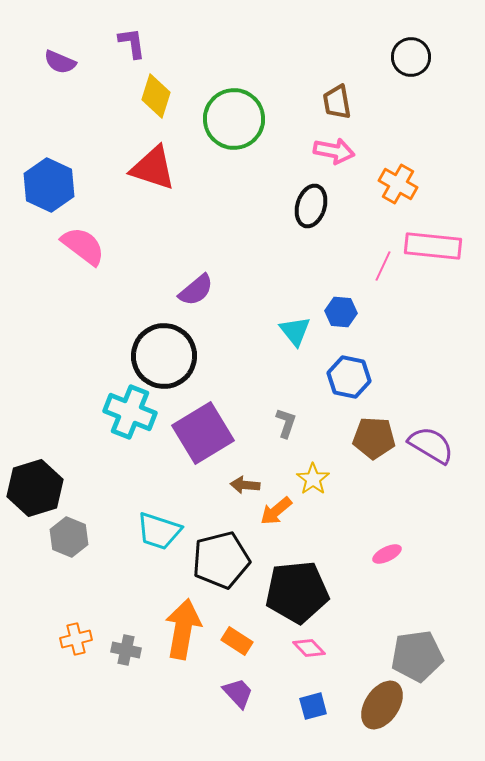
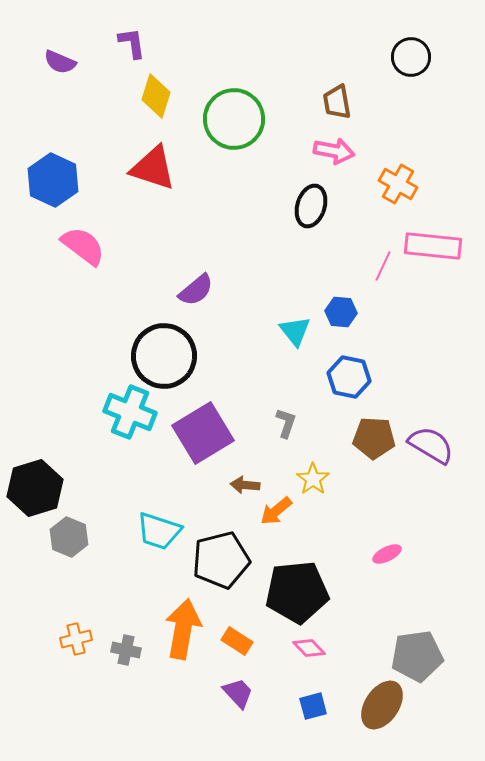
blue hexagon at (49, 185): moved 4 px right, 5 px up
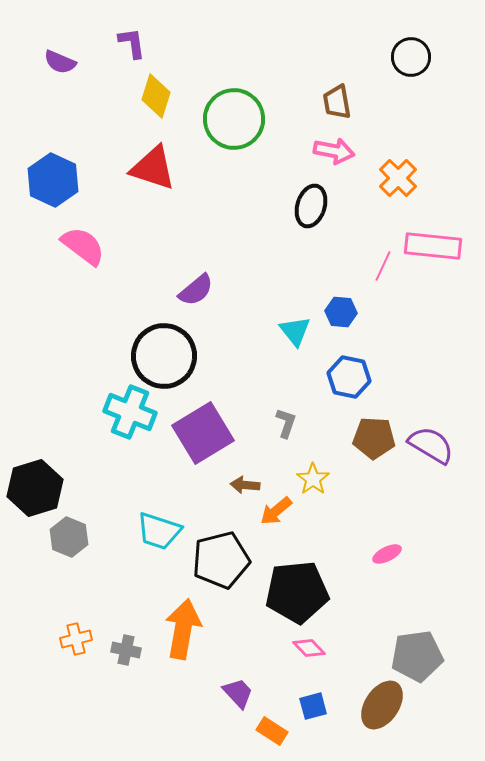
orange cross at (398, 184): moved 6 px up; rotated 15 degrees clockwise
orange rectangle at (237, 641): moved 35 px right, 90 px down
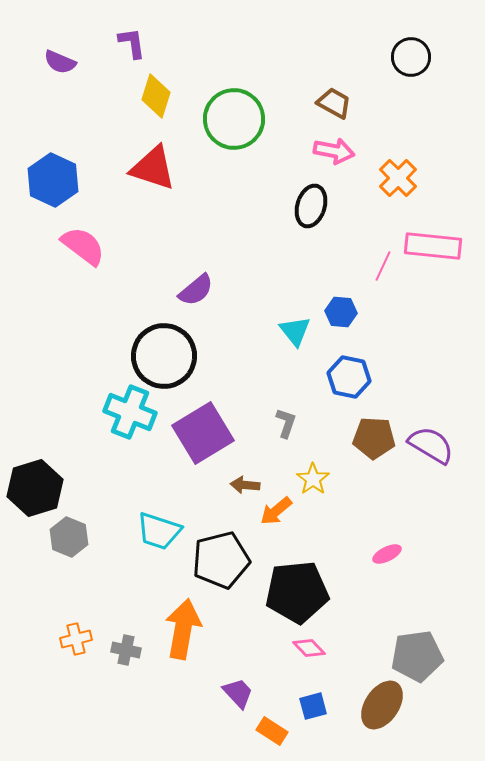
brown trapezoid at (337, 102): moved 3 px left, 1 px down; rotated 129 degrees clockwise
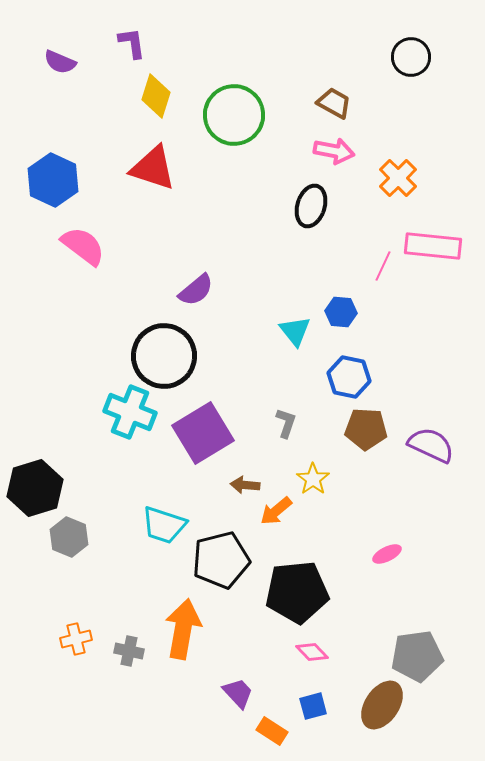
green circle at (234, 119): moved 4 px up
brown pentagon at (374, 438): moved 8 px left, 9 px up
purple semicircle at (431, 445): rotated 6 degrees counterclockwise
cyan trapezoid at (159, 531): moved 5 px right, 6 px up
pink diamond at (309, 648): moved 3 px right, 4 px down
gray cross at (126, 650): moved 3 px right, 1 px down
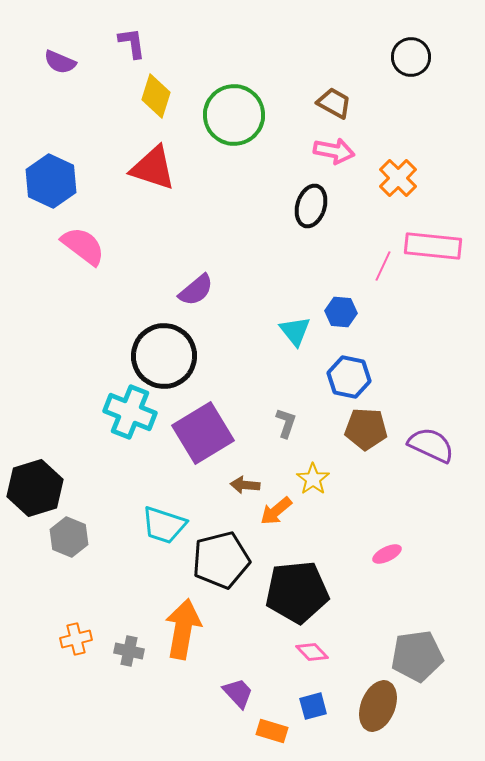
blue hexagon at (53, 180): moved 2 px left, 1 px down
brown ellipse at (382, 705): moved 4 px left, 1 px down; rotated 12 degrees counterclockwise
orange rectangle at (272, 731): rotated 16 degrees counterclockwise
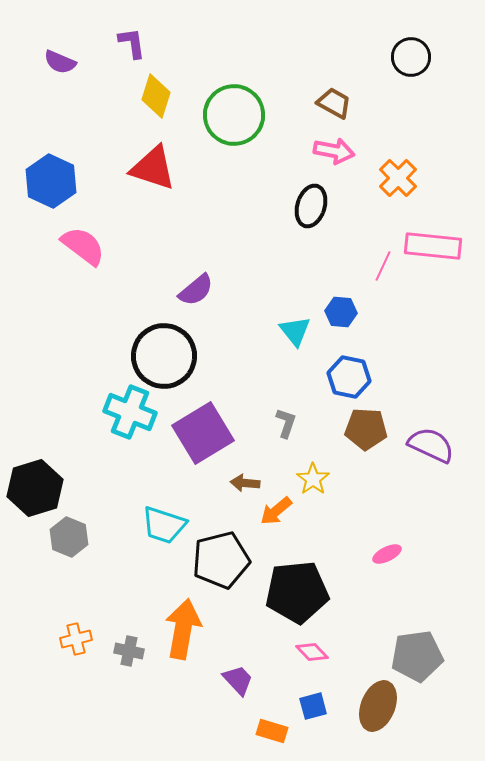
brown arrow at (245, 485): moved 2 px up
purple trapezoid at (238, 693): moved 13 px up
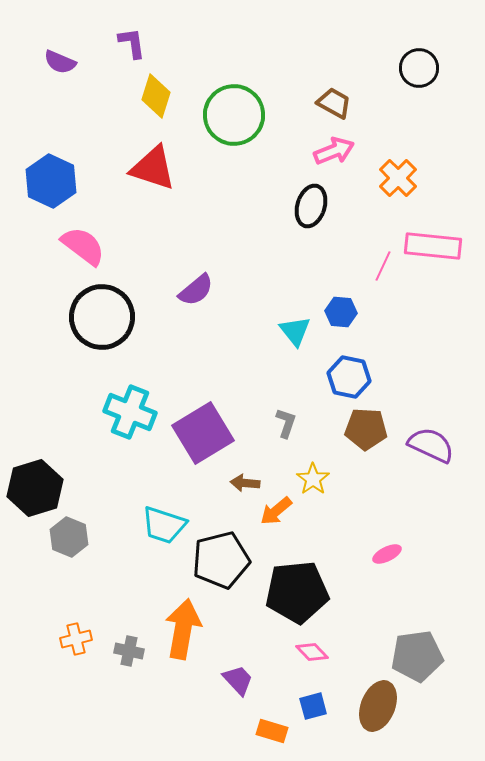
black circle at (411, 57): moved 8 px right, 11 px down
pink arrow at (334, 151): rotated 33 degrees counterclockwise
black circle at (164, 356): moved 62 px left, 39 px up
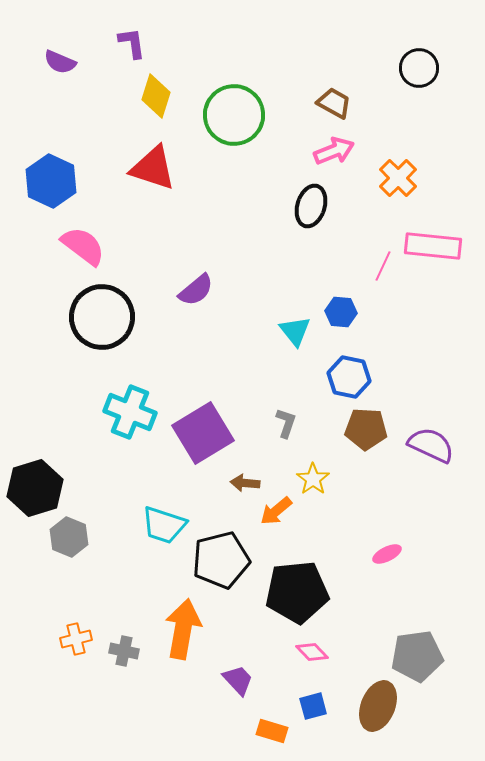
gray cross at (129, 651): moved 5 px left
